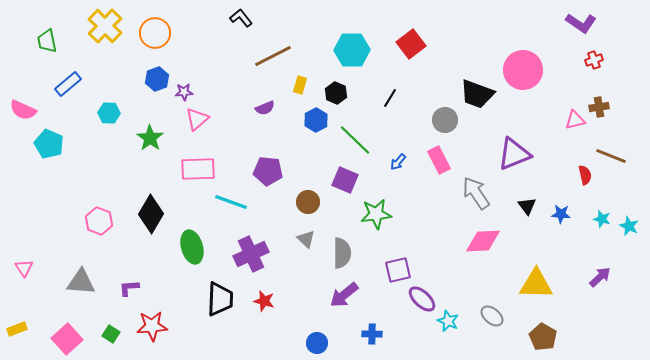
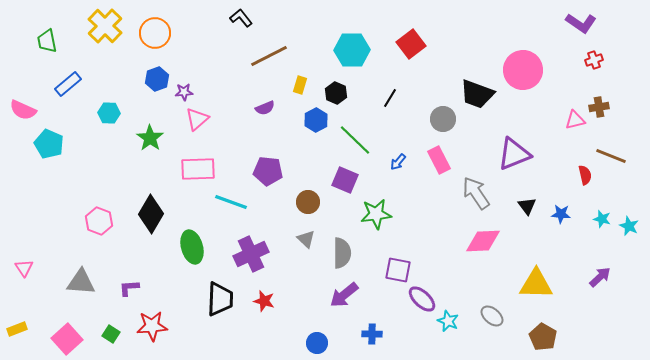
brown line at (273, 56): moved 4 px left
gray circle at (445, 120): moved 2 px left, 1 px up
purple square at (398, 270): rotated 24 degrees clockwise
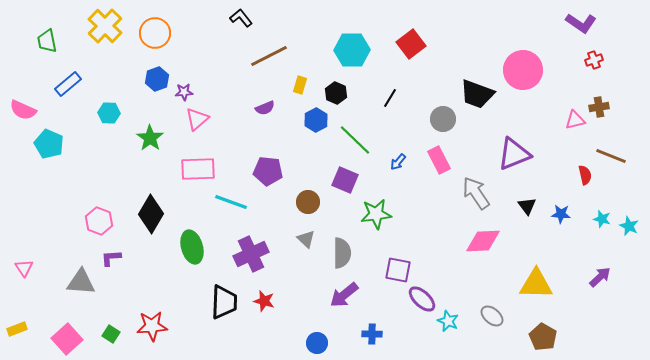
purple L-shape at (129, 288): moved 18 px left, 30 px up
black trapezoid at (220, 299): moved 4 px right, 3 px down
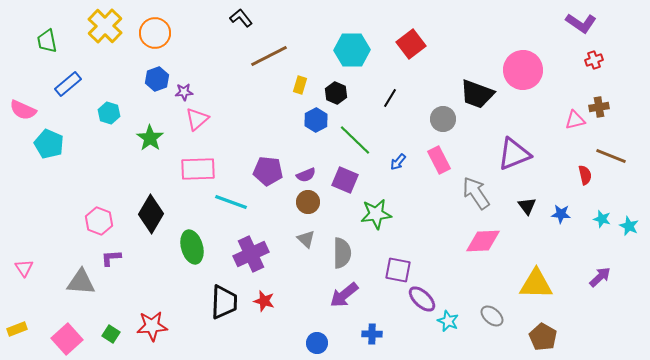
purple semicircle at (265, 108): moved 41 px right, 67 px down
cyan hexagon at (109, 113): rotated 15 degrees clockwise
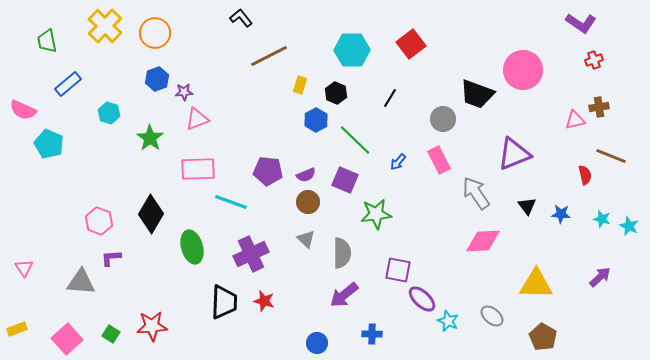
pink triangle at (197, 119): rotated 20 degrees clockwise
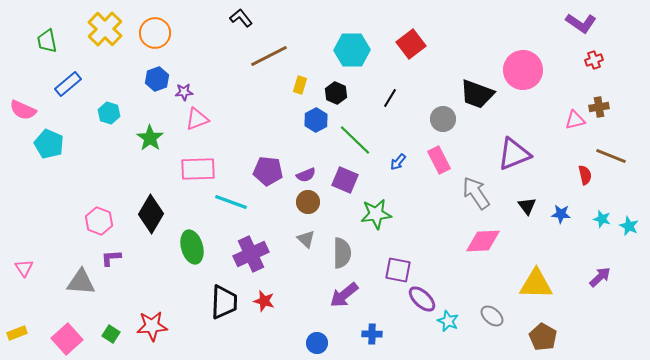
yellow cross at (105, 26): moved 3 px down
yellow rectangle at (17, 329): moved 4 px down
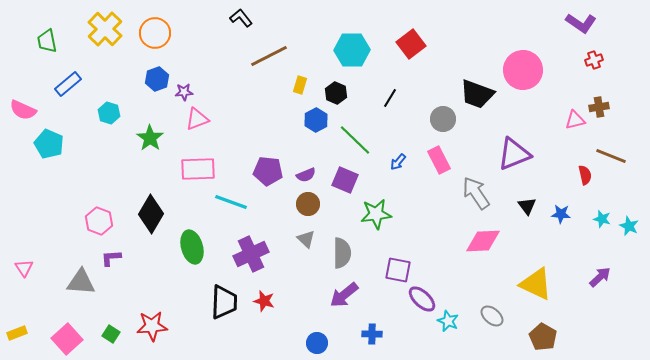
brown circle at (308, 202): moved 2 px down
yellow triangle at (536, 284): rotated 24 degrees clockwise
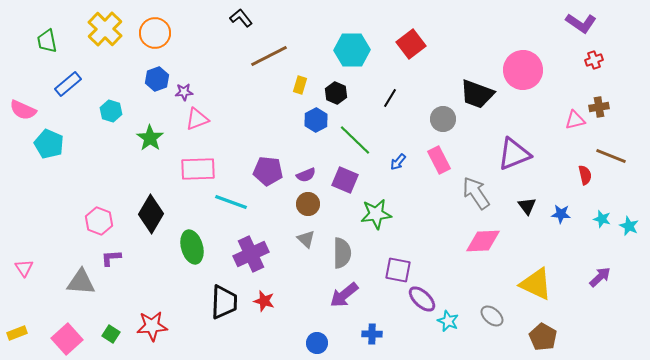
cyan hexagon at (109, 113): moved 2 px right, 2 px up
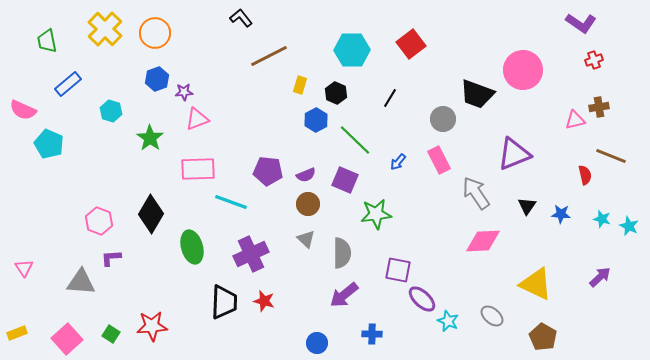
black triangle at (527, 206): rotated 12 degrees clockwise
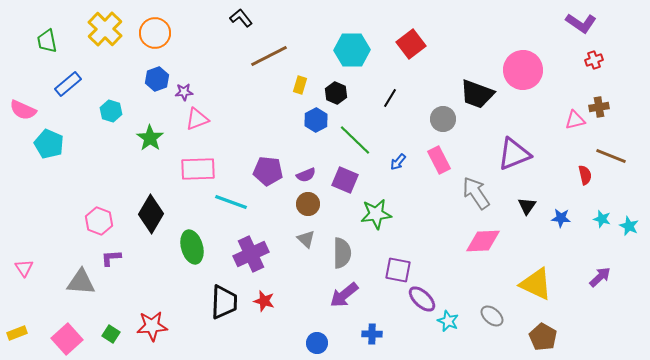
blue star at (561, 214): moved 4 px down
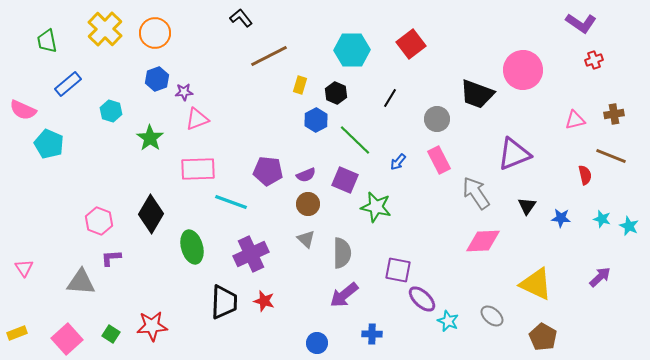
brown cross at (599, 107): moved 15 px right, 7 px down
gray circle at (443, 119): moved 6 px left
green star at (376, 214): moved 7 px up; rotated 20 degrees clockwise
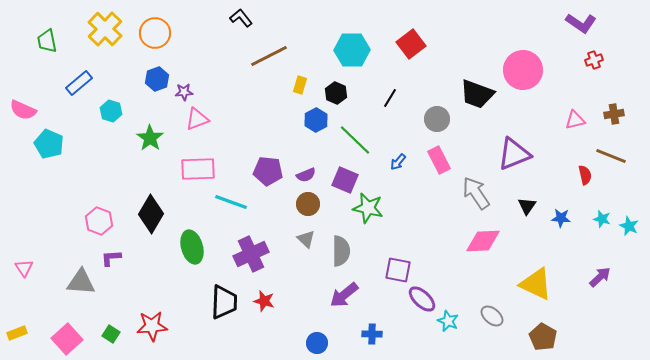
blue rectangle at (68, 84): moved 11 px right, 1 px up
green star at (376, 207): moved 8 px left, 1 px down
gray semicircle at (342, 253): moved 1 px left, 2 px up
